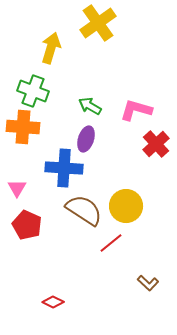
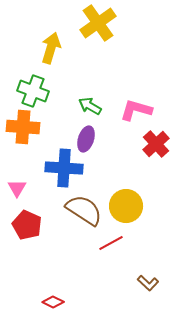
red line: rotated 10 degrees clockwise
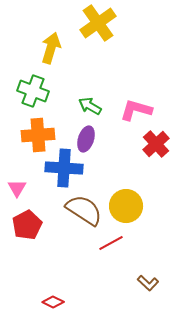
orange cross: moved 15 px right, 8 px down; rotated 8 degrees counterclockwise
red pentagon: rotated 20 degrees clockwise
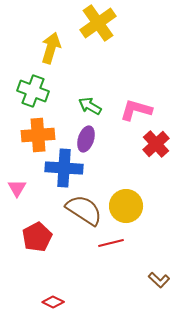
red pentagon: moved 10 px right, 12 px down
red line: rotated 15 degrees clockwise
brown L-shape: moved 11 px right, 3 px up
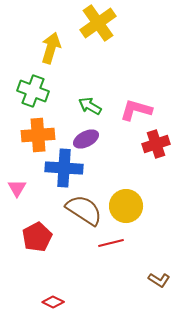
purple ellipse: rotated 45 degrees clockwise
red cross: rotated 24 degrees clockwise
brown L-shape: rotated 10 degrees counterclockwise
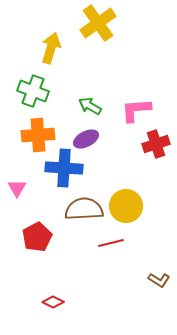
pink L-shape: rotated 20 degrees counterclockwise
brown semicircle: moved 1 px up; rotated 36 degrees counterclockwise
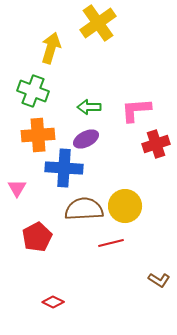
green arrow: moved 1 px left, 1 px down; rotated 30 degrees counterclockwise
yellow circle: moved 1 px left
